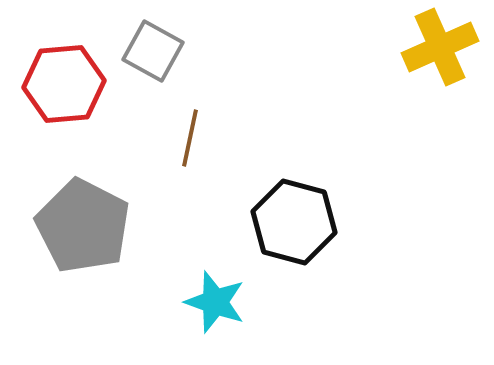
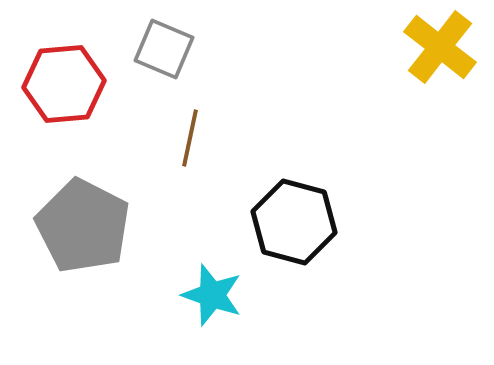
yellow cross: rotated 28 degrees counterclockwise
gray square: moved 11 px right, 2 px up; rotated 6 degrees counterclockwise
cyan star: moved 3 px left, 7 px up
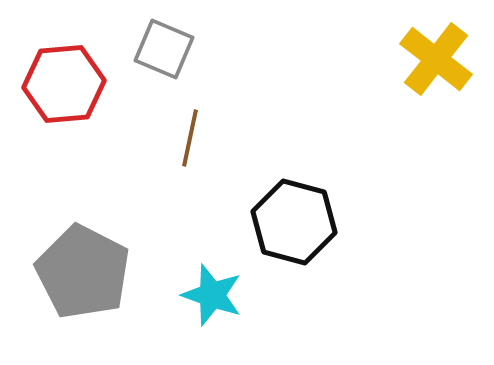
yellow cross: moved 4 px left, 12 px down
gray pentagon: moved 46 px down
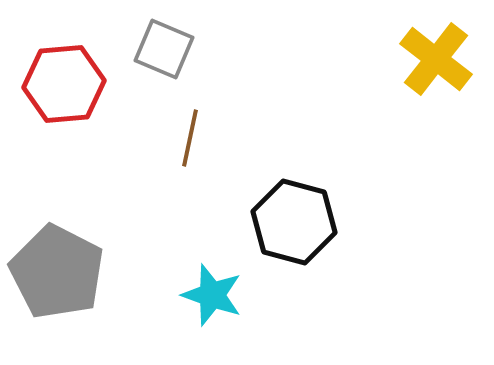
gray pentagon: moved 26 px left
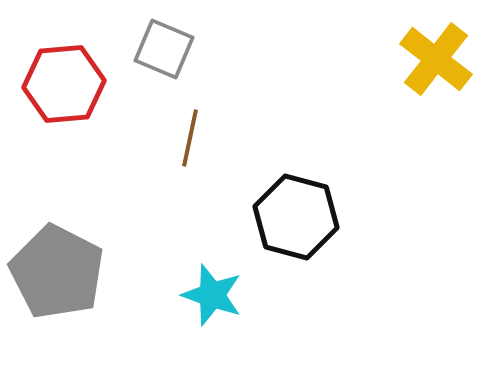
black hexagon: moved 2 px right, 5 px up
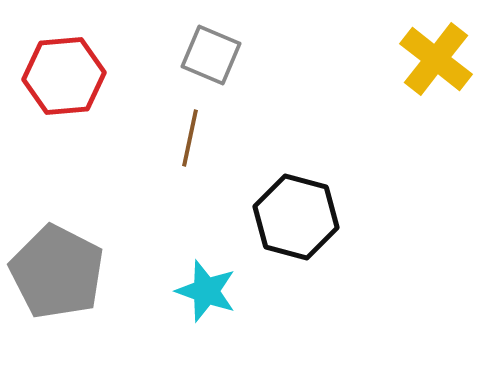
gray square: moved 47 px right, 6 px down
red hexagon: moved 8 px up
cyan star: moved 6 px left, 4 px up
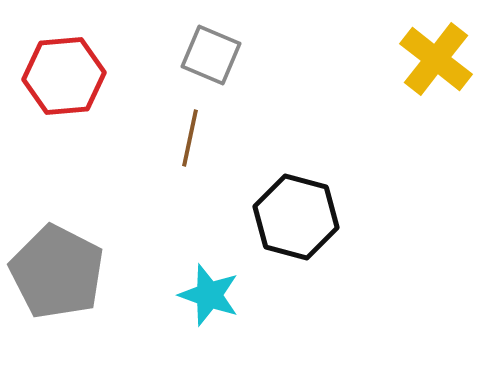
cyan star: moved 3 px right, 4 px down
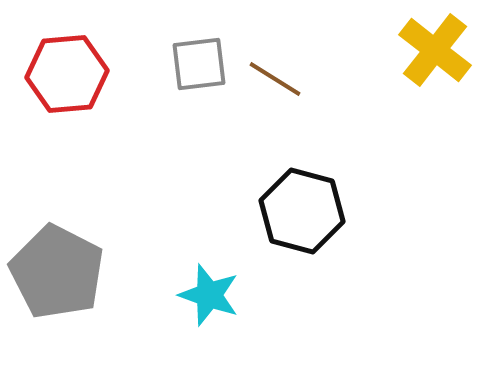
gray square: moved 12 px left, 9 px down; rotated 30 degrees counterclockwise
yellow cross: moved 1 px left, 9 px up
red hexagon: moved 3 px right, 2 px up
brown line: moved 85 px right, 59 px up; rotated 70 degrees counterclockwise
black hexagon: moved 6 px right, 6 px up
